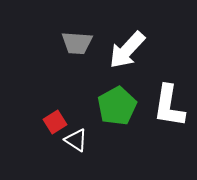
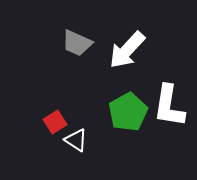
gray trapezoid: rotated 20 degrees clockwise
green pentagon: moved 11 px right, 6 px down
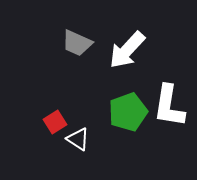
green pentagon: rotated 9 degrees clockwise
white triangle: moved 2 px right, 1 px up
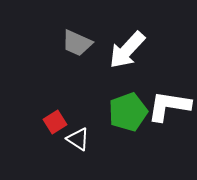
white L-shape: rotated 90 degrees clockwise
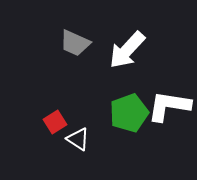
gray trapezoid: moved 2 px left
green pentagon: moved 1 px right, 1 px down
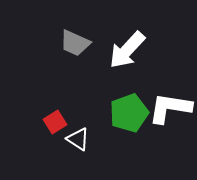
white L-shape: moved 1 px right, 2 px down
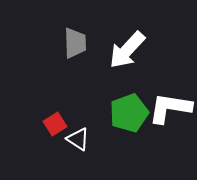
gray trapezoid: rotated 116 degrees counterclockwise
red square: moved 2 px down
